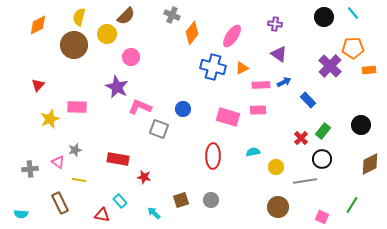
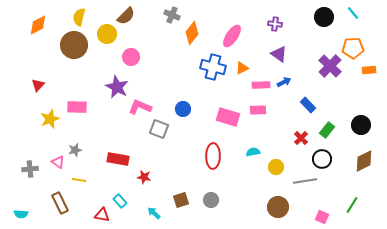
blue rectangle at (308, 100): moved 5 px down
green rectangle at (323, 131): moved 4 px right, 1 px up
brown diamond at (370, 164): moved 6 px left, 3 px up
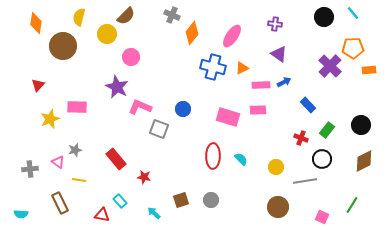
orange diamond at (38, 25): moved 2 px left, 2 px up; rotated 55 degrees counterclockwise
brown circle at (74, 45): moved 11 px left, 1 px down
red cross at (301, 138): rotated 24 degrees counterclockwise
cyan semicircle at (253, 152): moved 12 px left, 7 px down; rotated 56 degrees clockwise
red rectangle at (118, 159): moved 2 px left; rotated 40 degrees clockwise
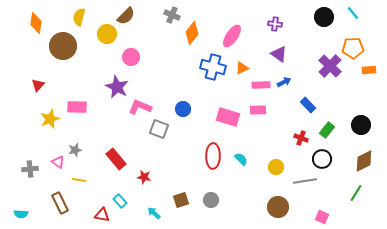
green line at (352, 205): moved 4 px right, 12 px up
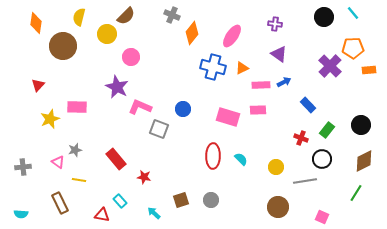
gray cross at (30, 169): moved 7 px left, 2 px up
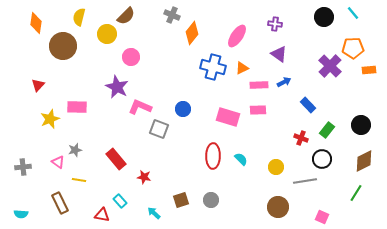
pink ellipse at (232, 36): moved 5 px right
pink rectangle at (261, 85): moved 2 px left
